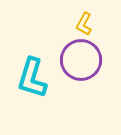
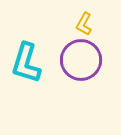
cyan L-shape: moved 6 px left, 15 px up
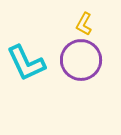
cyan L-shape: rotated 42 degrees counterclockwise
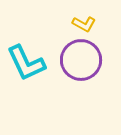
yellow L-shape: rotated 90 degrees counterclockwise
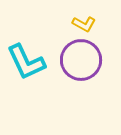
cyan L-shape: moved 1 px up
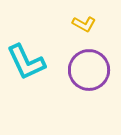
purple circle: moved 8 px right, 10 px down
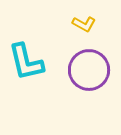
cyan L-shape: rotated 12 degrees clockwise
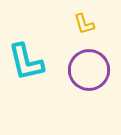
yellow L-shape: rotated 45 degrees clockwise
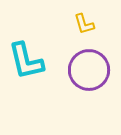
cyan L-shape: moved 1 px up
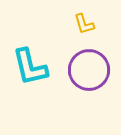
cyan L-shape: moved 4 px right, 6 px down
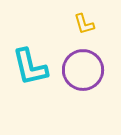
purple circle: moved 6 px left
